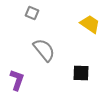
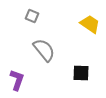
gray square: moved 3 px down
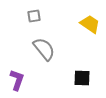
gray square: moved 2 px right; rotated 32 degrees counterclockwise
gray semicircle: moved 1 px up
black square: moved 1 px right, 5 px down
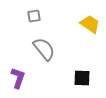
purple L-shape: moved 1 px right, 2 px up
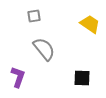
purple L-shape: moved 1 px up
